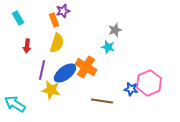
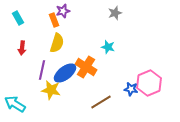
gray star: moved 17 px up
red arrow: moved 5 px left, 2 px down
brown line: moved 1 px left, 1 px down; rotated 40 degrees counterclockwise
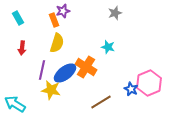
blue star: rotated 16 degrees clockwise
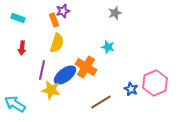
cyan rectangle: rotated 40 degrees counterclockwise
blue ellipse: moved 2 px down
pink hexagon: moved 6 px right
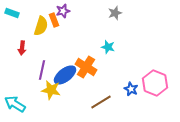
cyan rectangle: moved 6 px left, 5 px up
yellow semicircle: moved 16 px left, 17 px up
pink hexagon: rotated 15 degrees counterclockwise
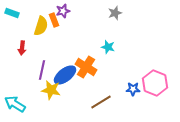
blue star: moved 2 px right; rotated 24 degrees counterclockwise
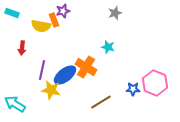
yellow semicircle: rotated 84 degrees clockwise
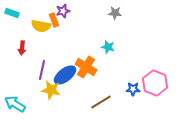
gray star: rotated 24 degrees clockwise
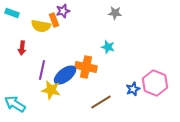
orange cross: rotated 20 degrees counterclockwise
blue star: rotated 24 degrees counterclockwise
